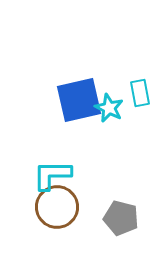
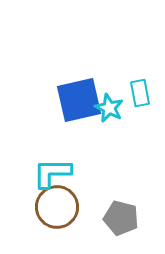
cyan L-shape: moved 2 px up
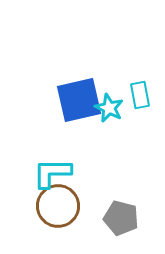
cyan rectangle: moved 2 px down
brown circle: moved 1 px right, 1 px up
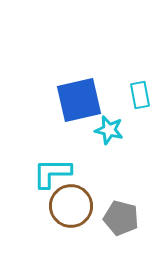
cyan star: moved 22 px down; rotated 12 degrees counterclockwise
brown circle: moved 13 px right
